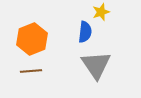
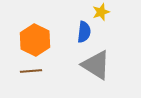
blue semicircle: moved 1 px left
orange hexagon: moved 3 px right, 1 px down; rotated 12 degrees counterclockwise
gray triangle: rotated 24 degrees counterclockwise
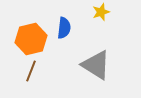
blue semicircle: moved 20 px left, 4 px up
orange hexagon: moved 4 px left, 1 px up; rotated 20 degrees clockwise
brown line: rotated 65 degrees counterclockwise
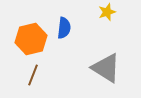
yellow star: moved 6 px right
gray triangle: moved 10 px right, 3 px down
brown line: moved 2 px right, 4 px down
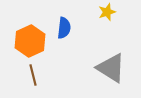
orange hexagon: moved 1 px left, 2 px down; rotated 12 degrees counterclockwise
gray triangle: moved 5 px right
brown line: rotated 35 degrees counterclockwise
